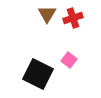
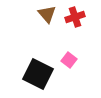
brown triangle: rotated 12 degrees counterclockwise
red cross: moved 2 px right, 1 px up
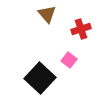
red cross: moved 6 px right, 12 px down
black square: moved 2 px right, 4 px down; rotated 16 degrees clockwise
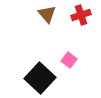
red cross: moved 14 px up
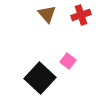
pink square: moved 1 px left, 1 px down
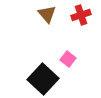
pink square: moved 2 px up
black square: moved 3 px right, 1 px down
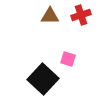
brown triangle: moved 3 px right, 2 px down; rotated 48 degrees counterclockwise
pink square: rotated 21 degrees counterclockwise
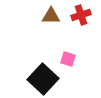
brown triangle: moved 1 px right
